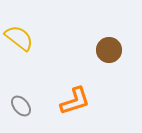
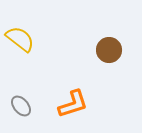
yellow semicircle: moved 1 px right, 1 px down
orange L-shape: moved 2 px left, 3 px down
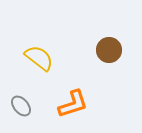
yellow semicircle: moved 19 px right, 19 px down
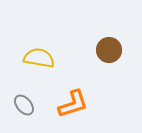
yellow semicircle: rotated 28 degrees counterclockwise
gray ellipse: moved 3 px right, 1 px up
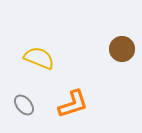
brown circle: moved 13 px right, 1 px up
yellow semicircle: rotated 12 degrees clockwise
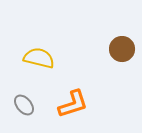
yellow semicircle: rotated 8 degrees counterclockwise
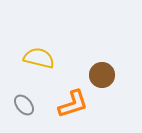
brown circle: moved 20 px left, 26 px down
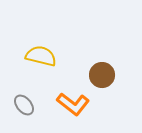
yellow semicircle: moved 2 px right, 2 px up
orange L-shape: rotated 56 degrees clockwise
